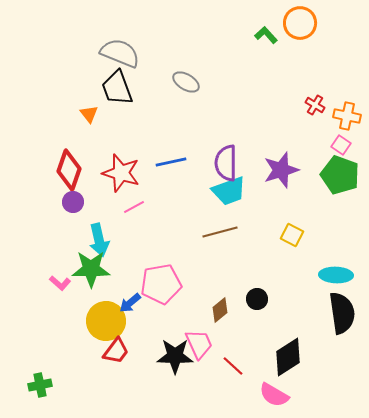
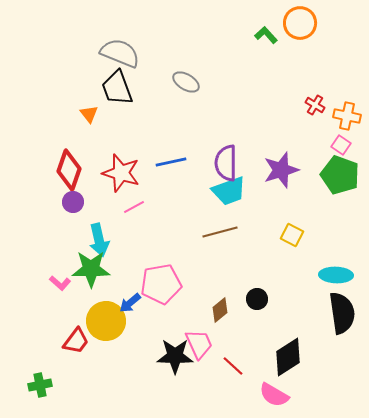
red trapezoid: moved 40 px left, 10 px up
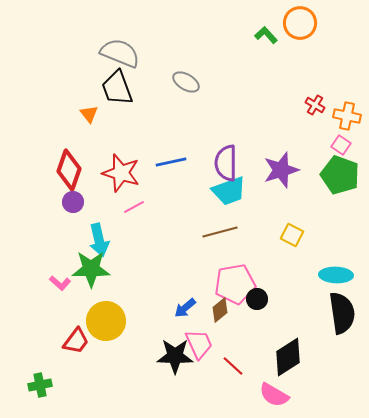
pink pentagon: moved 74 px right
blue arrow: moved 55 px right, 5 px down
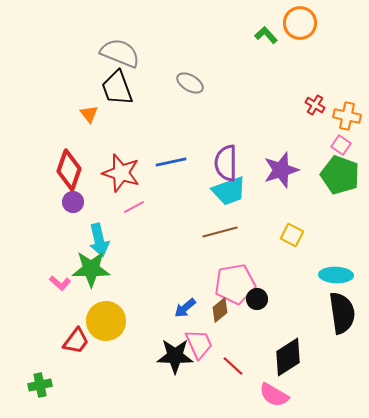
gray ellipse: moved 4 px right, 1 px down
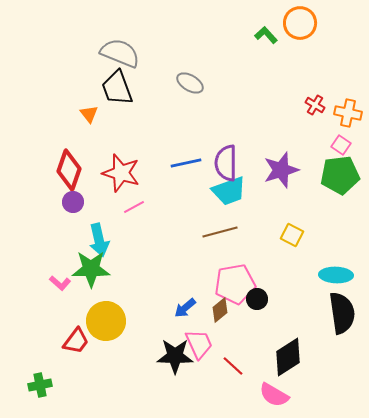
orange cross: moved 1 px right, 3 px up
blue line: moved 15 px right, 1 px down
green pentagon: rotated 27 degrees counterclockwise
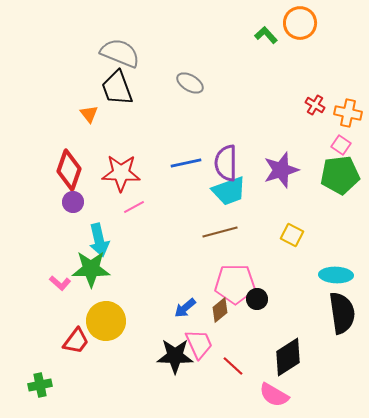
red star: rotated 15 degrees counterclockwise
pink pentagon: rotated 9 degrees clockwise
